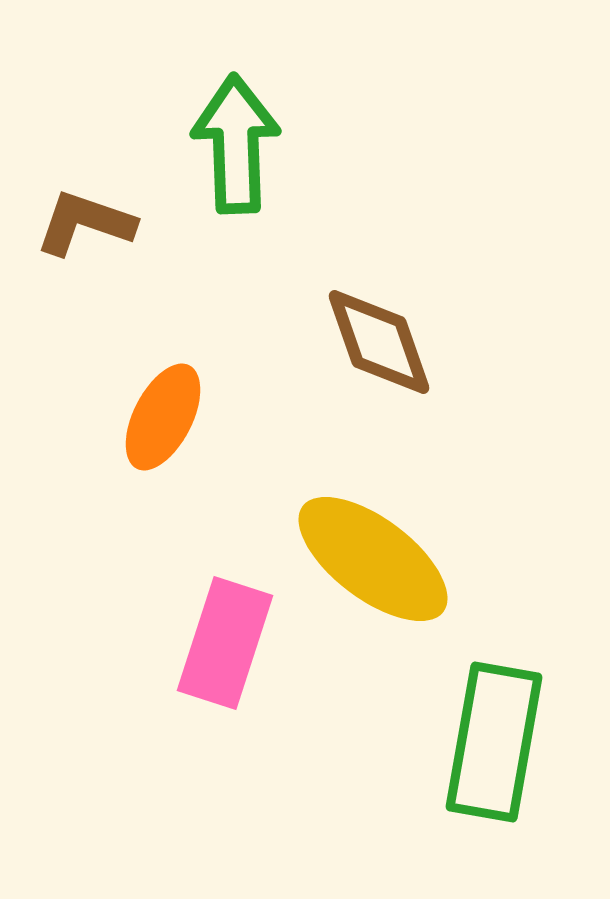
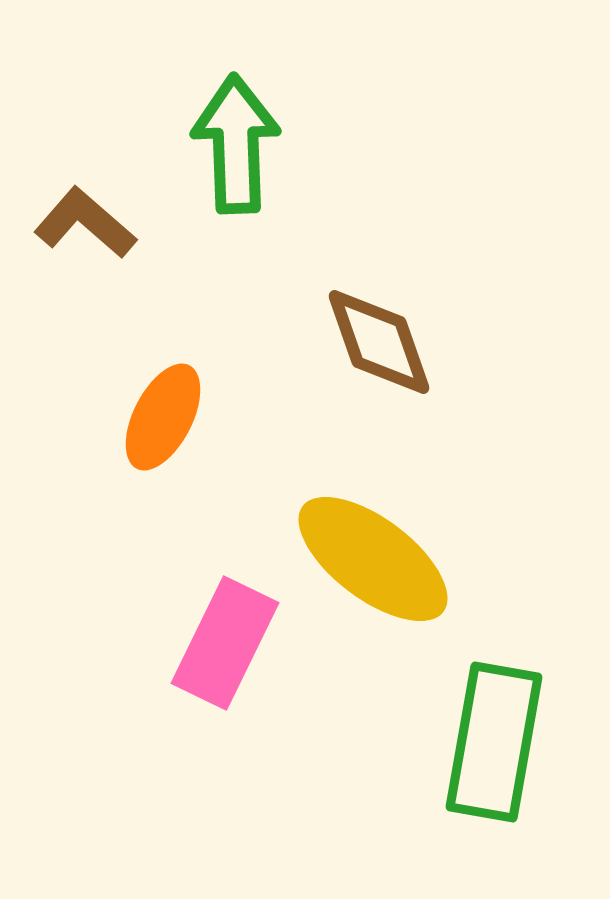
brown L-shape: rotated 22 degrees clockwise
pink rectangle: rotated 8 degrees clockwise
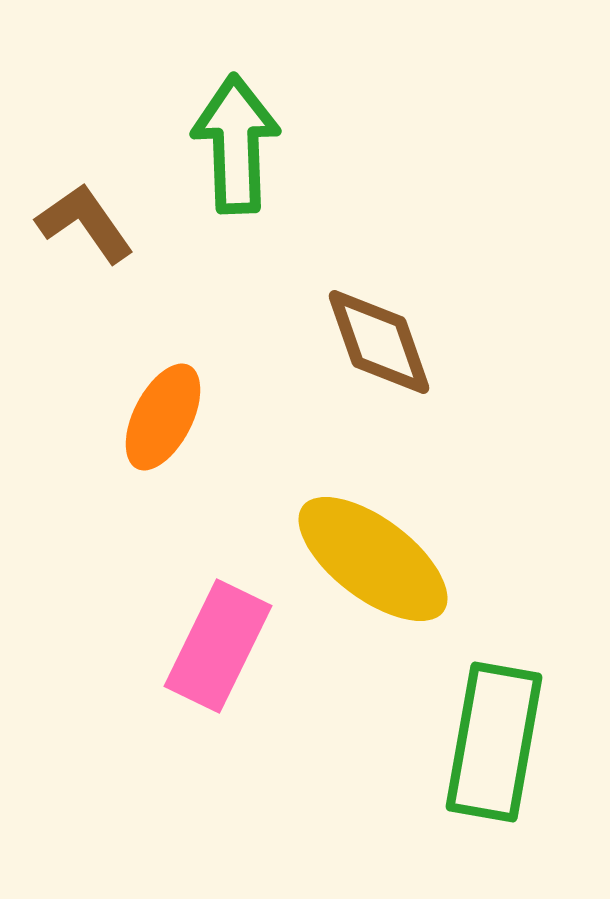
brown L-shape: rotated 14 degrees clockwise
pink rectangle: moved 7 px left, 3 px down
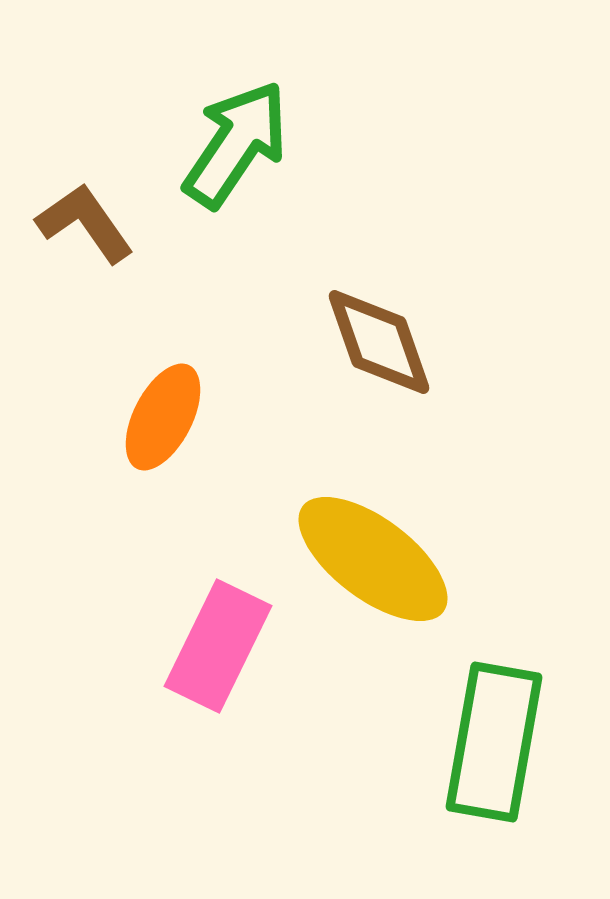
green arrow: rotated 36 degrees clockwise
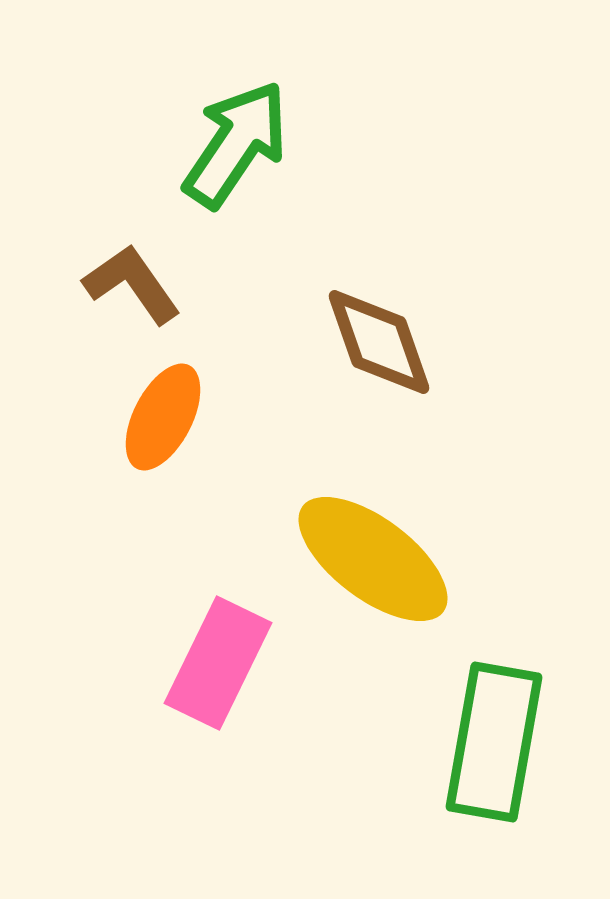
brown L-shape: moved 47 px right, 61 px down
pink rectangle: moved 17 px down
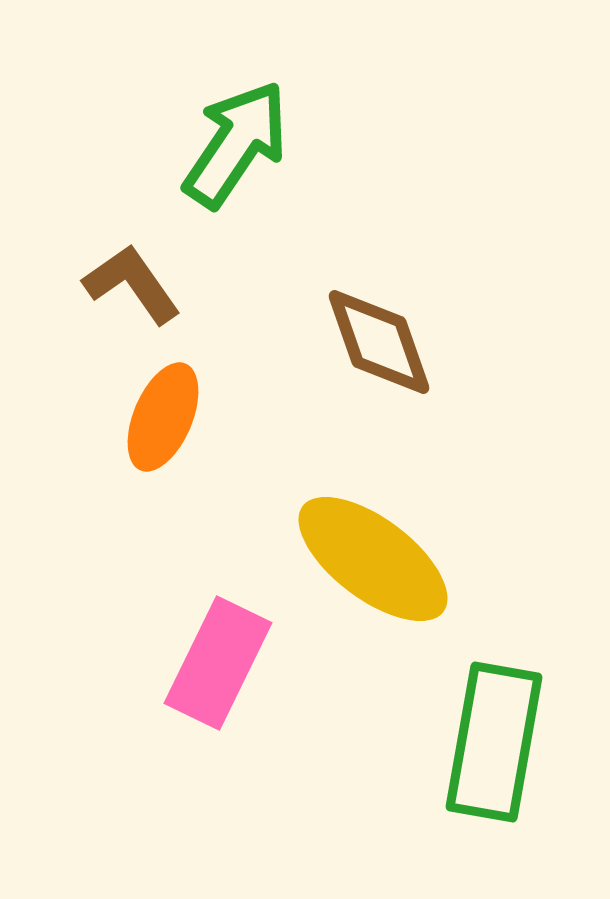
orange ellipse: rotated 4 degrees counterclockwise
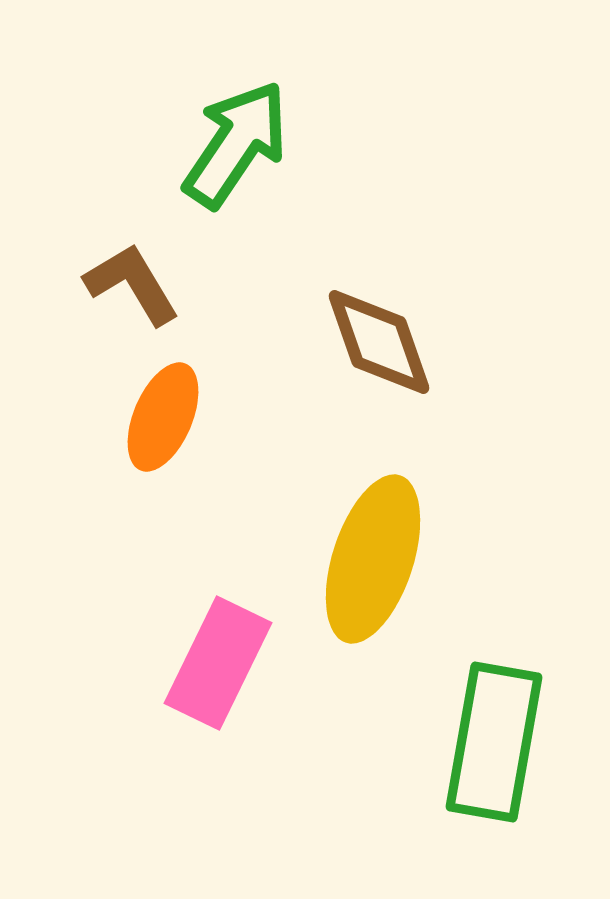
brown L-shape: rotated 4 degrees clockwise
yellow ellipse: rotated 71 degrees clockwise
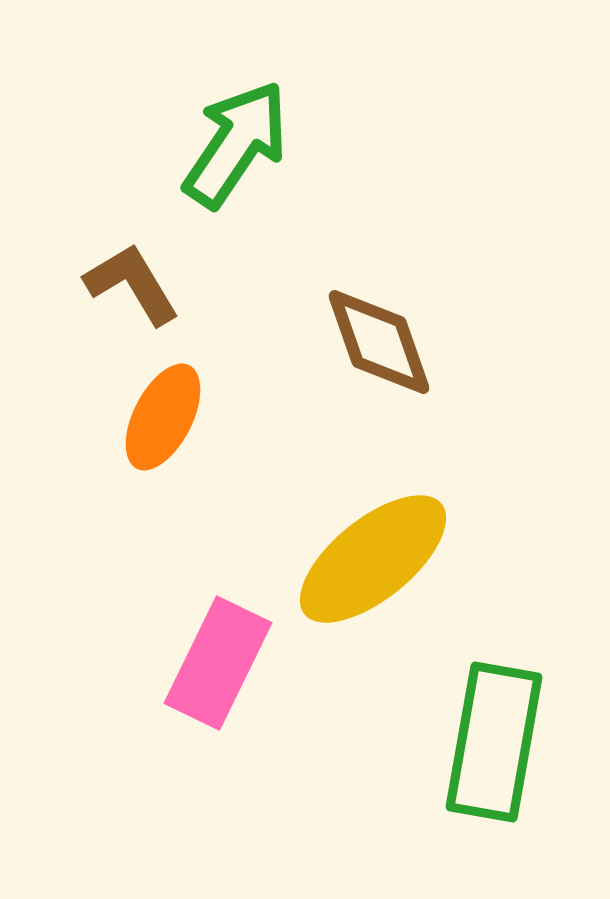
orange ellipse: rotated 4 degrees clockwise
yellow ellipse: rotated 33 degrees clockwise
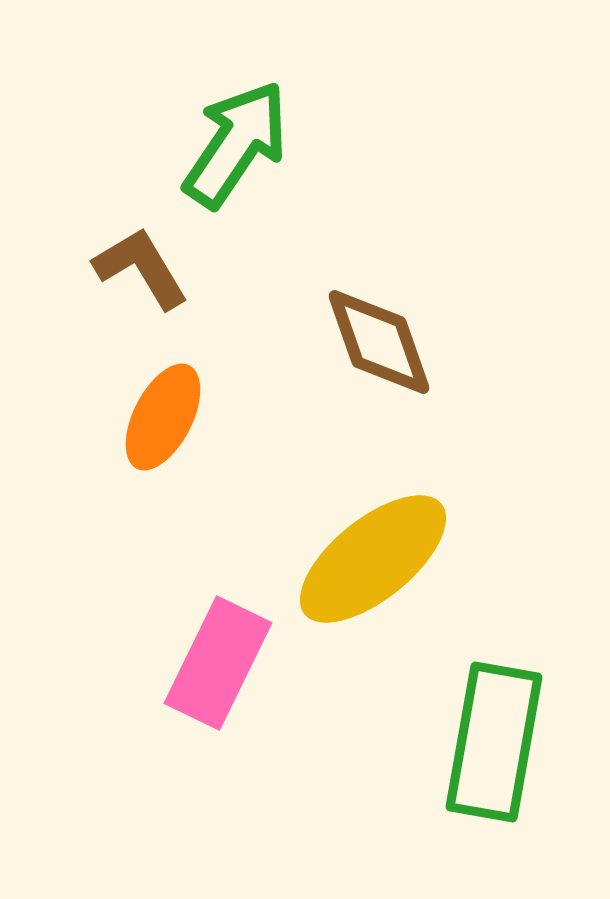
brown L-shape: moved 9 px right, 16 px up
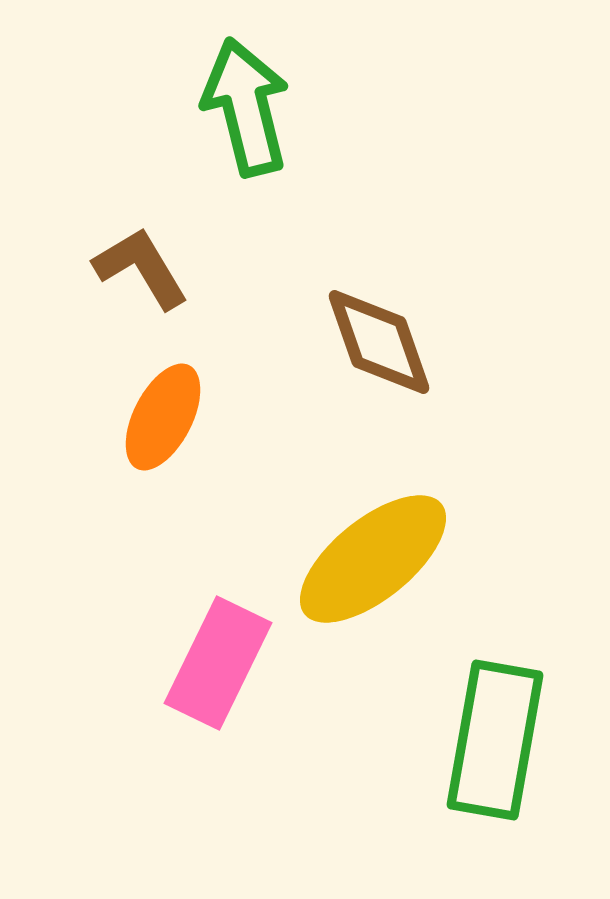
green arrow: moved 10 px right, 37 px up; rotated 48 degrees counterclockwise
green rectangle: moved 1 px right, 2 px up
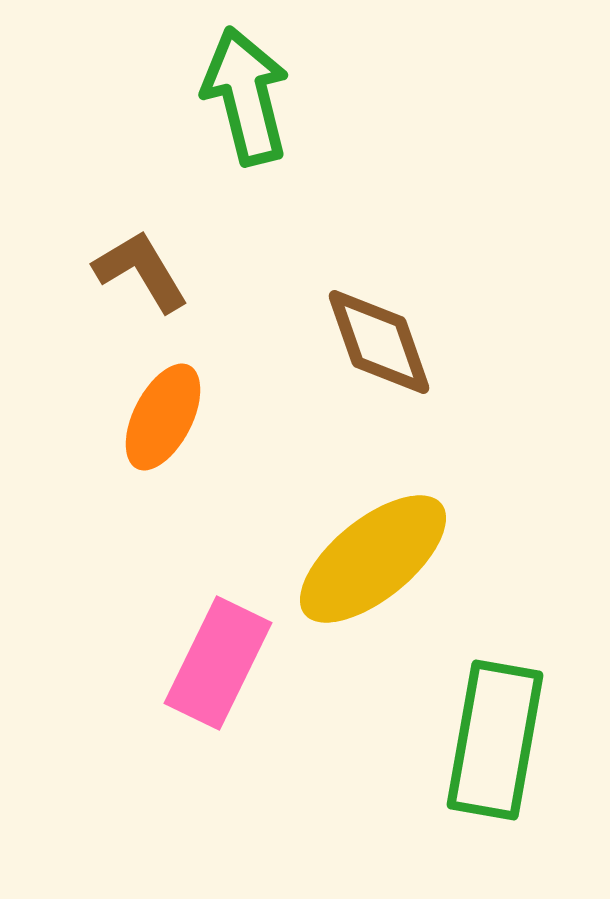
green arrow: moved 11 px up
brown L-shape: moved 3 px down
